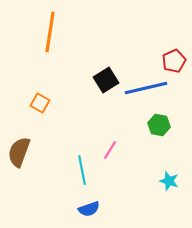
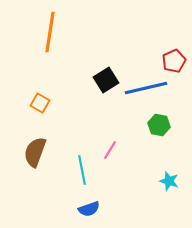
brown semicircle: moved 16 px right
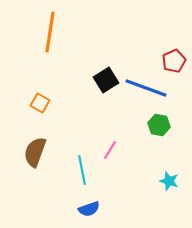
blue line: rotated 33 degrees clockwise
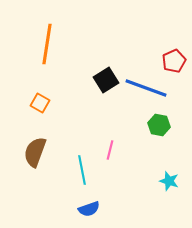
orange line: moved 3 px left, 12 px down
pink line: rotated 18 degrees counterclockwise
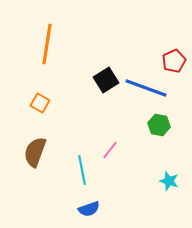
pink line: rotated 24 degrees clockwise
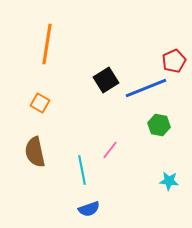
blue line: rotated 42 degrees counterclockwise
brown semicircle: rotated 32 degrees counterclockwise
cyan star: rotated 12 degrees counterclockwise
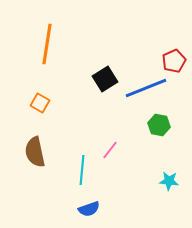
black square: moved 1 px left, 1 px up
cyan line: rotated 16 degrees clockwise
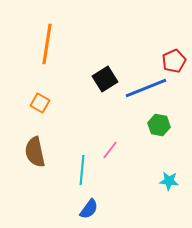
blue semicircle: rotated 35 degrees counterclockwise
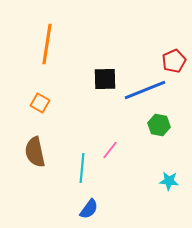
black square: rotated 30 degrees clockwise
blue line: moved 1 px left, 2 px down
cyan line: moved 2 px up
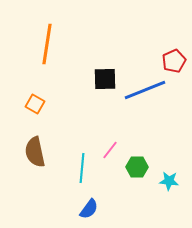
orange square: moved 5 px left, 1 px down
green hexagon: moved 22 px left, 42 px down; rotated 10 degrees counterclockwise
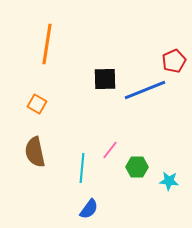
orange square: moved 2 px right
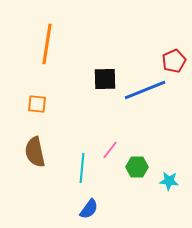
orange square: rotated 24 degrees counterclockwise
